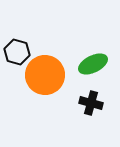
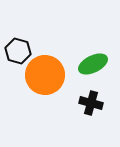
black hexagon: moved 1 px right, 1 px up
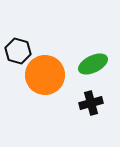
black cross: rotated 30 degrees counterclockwise
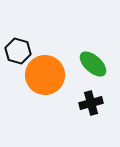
green ellipse: rotated 68 degrees clockwise
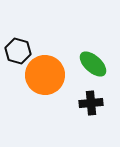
black cross: rotated 10 degrees clockwise
